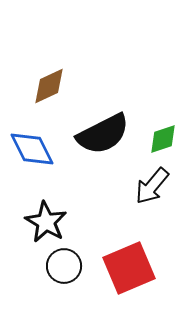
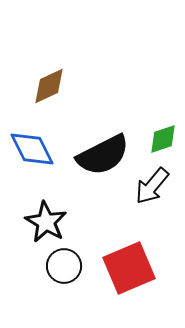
black semicircle: moved 21 px down
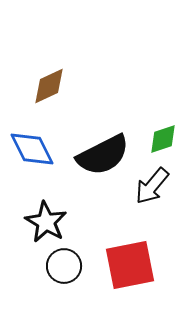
red square: moved 1 px right, 3 px up; rotated 12 degrees clockwise
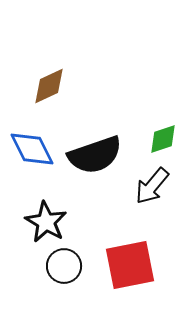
black semicircle: moved 8 px left; rotated 8 degrees clockwise
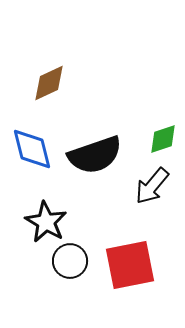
brown diamond: moved 3 px up
blue diamond: rotated 12 degrees clockwise
black circle: moved 6 px right, 5 px up
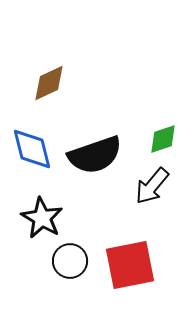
black star: moved 4 px left, 4 px up
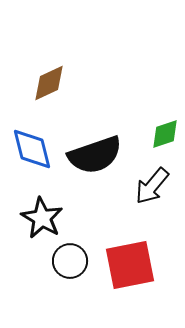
green diamond: moved 2 px right, 5 px up
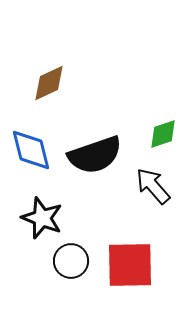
green diamond: moved 2 px left
blue diamond: moved 1 px left, 1 px down
black arrow: moved 1 px right; rotated 99 degrees clockwise
black star: rotated 9 degrees counterclockwise
black circle: moved 1 px right
red square: rotated 10 degrees clockwise
